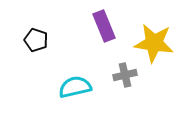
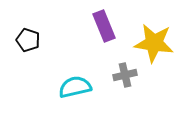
black pentagon: moved 8 px left
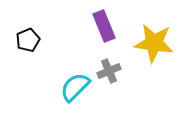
black pentagon: rotated 30 degrees clockwise
gray cross: moved 16 px left, 4 px up; rotated 10 degrees counterclockwise
cyan semicircle: rotated 32 degrees counterclockwise
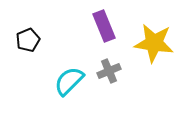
cyan semicircle: moved 6 px left, 6 px up
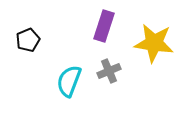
purple rectangle: rotated 40 degrees clockwise
cyan semicircle: rotated 24 degrees counterclockwise
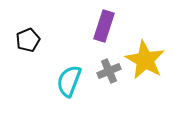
yellow star: moved 9 px left, 17 px down; rotated 21 degrees clockwise
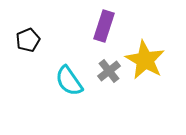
gray cross: rotated 15 degrees counterclockwise
cyan semicircle: rotated 56 degrees counterclockwise
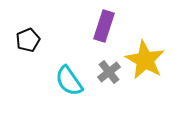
gray cross: moved 1 px down
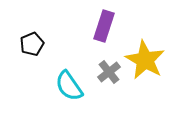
black pentagon: moved 4 px right, 4 px down
cyan semicircle: moved 5 px down
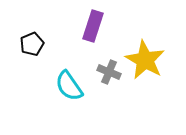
purple rectangle: moved 11 px left
gray cross: rotated 30 degrees counterclockwise
